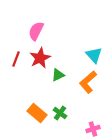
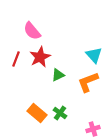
pink semicircle: moved 4 px left; rotated 66 degrees counterclockwise
red star: moved 1 px up
orange L-shape: rotated 20 degrees clockwise
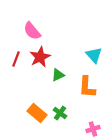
orange L-shape: moved 1 px left, 5 px down; rotated 65 degrees counterclockwise
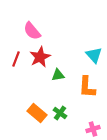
green triangle: rotated 16 degrees clockwise
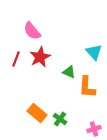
cyan triangle: moved 3 px up
green triangle: moved 11 px right, 3 px up; rotated 32 degrees clockwise
green cross: moved 6 px down
pink cross: moved 1 px right
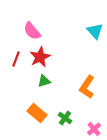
cyan triangle: moved 1 px right, 21 px up
green triangle: moved 25 px left, 9 px down; rotated 40 degrees counterclockwise
orange L-shape: rotated 30 degrees clockwise
green cross: moved 5 px right, 1 px up
pink cross: rotated 24 degrees counterclockwise
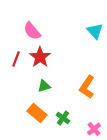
red star: rotated 10 degrees counterclockwise
green triangle: moved 5 px down
green cross: moved 2 px left
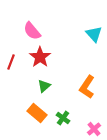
cyan triangle: moved 1 px left, 3 px down
red line: moved 5 px left, 3 px down
green triangle: rotated 24 degrees counterclockwise
